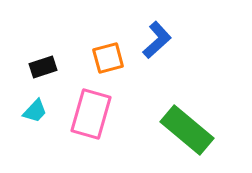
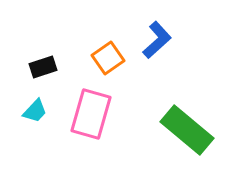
orange square: rotated 20 degrees counterclockwise
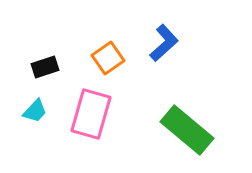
blue L-shape: moved 7 px right, 3 px down
black rectangle: moved 2 px right
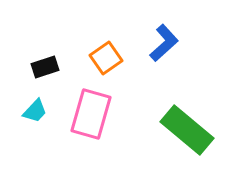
orange square: moved 2 px left
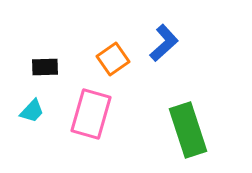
orange square: moved 7 px right, 1 px down
black rectangle: rotated 16 degrees clockwise
cyan trapezoid: moved 3 px left
green rectangle: moved 1 px right; rotated 32 degrees clockwise
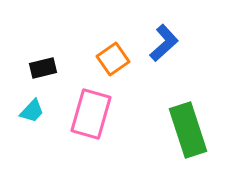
black rectangle: moved 2 px left, 1 px down; rotated 12 degrees counterclockwise
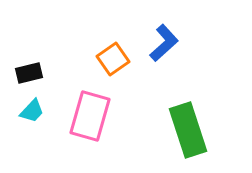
black rectangle: moved 14 px left, 5 px down
pink rectangle: moved 1 px left, 2 px down
